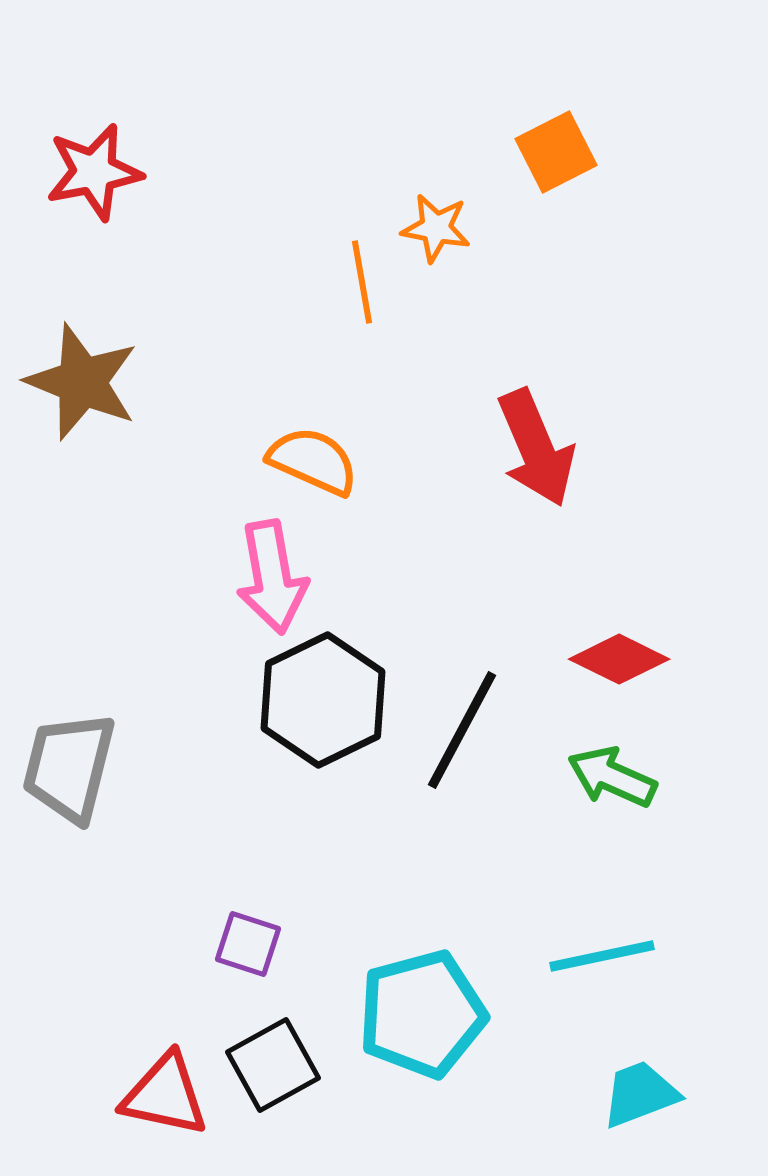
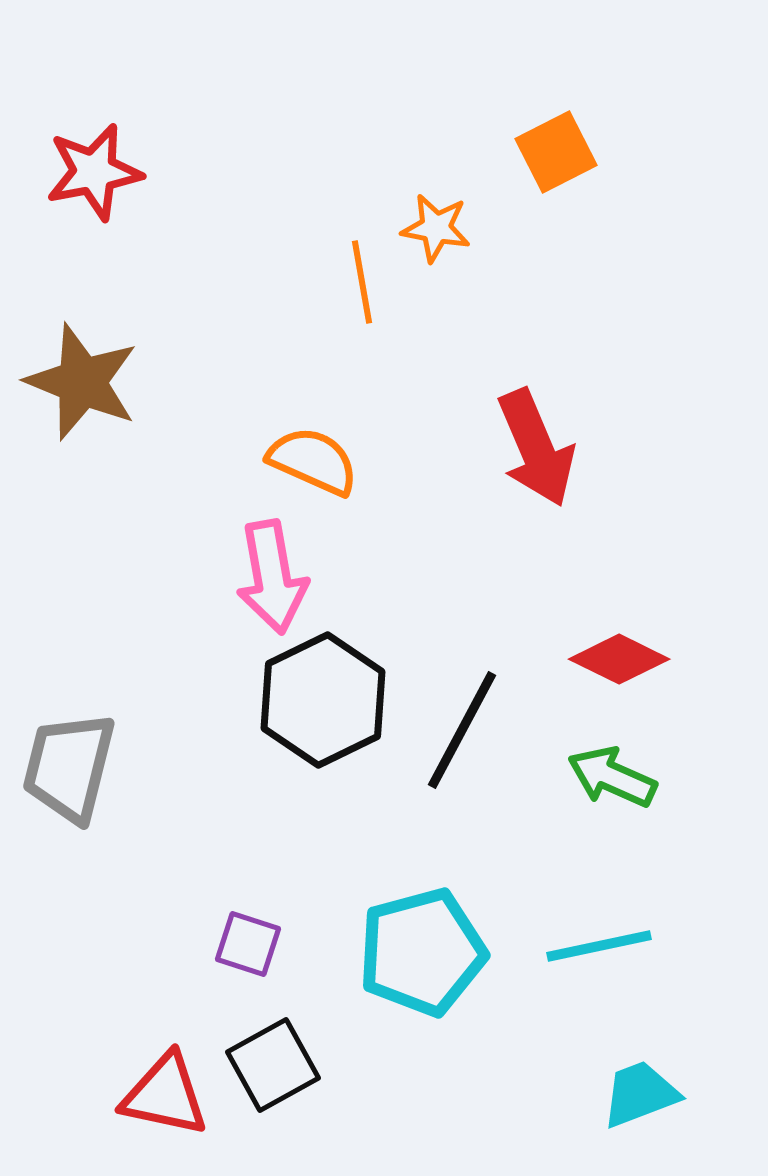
cyan line: moved 3 px left, 10 px up
cyan pentagon: moved 62 px up
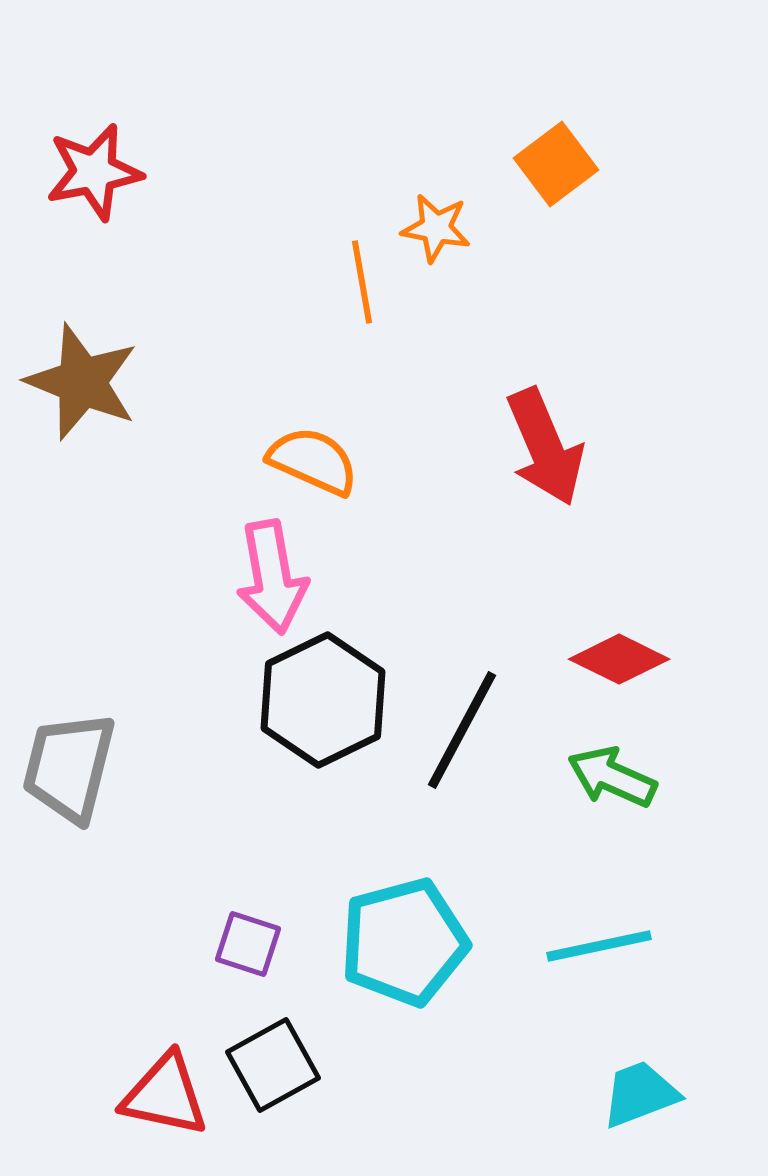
orange square: moved 12 px down; rotated 10 degrees counterclockwise
red arrow: moved 9 px right, 1 px up
cyan pentagon: moved 18 px left, 10 px up
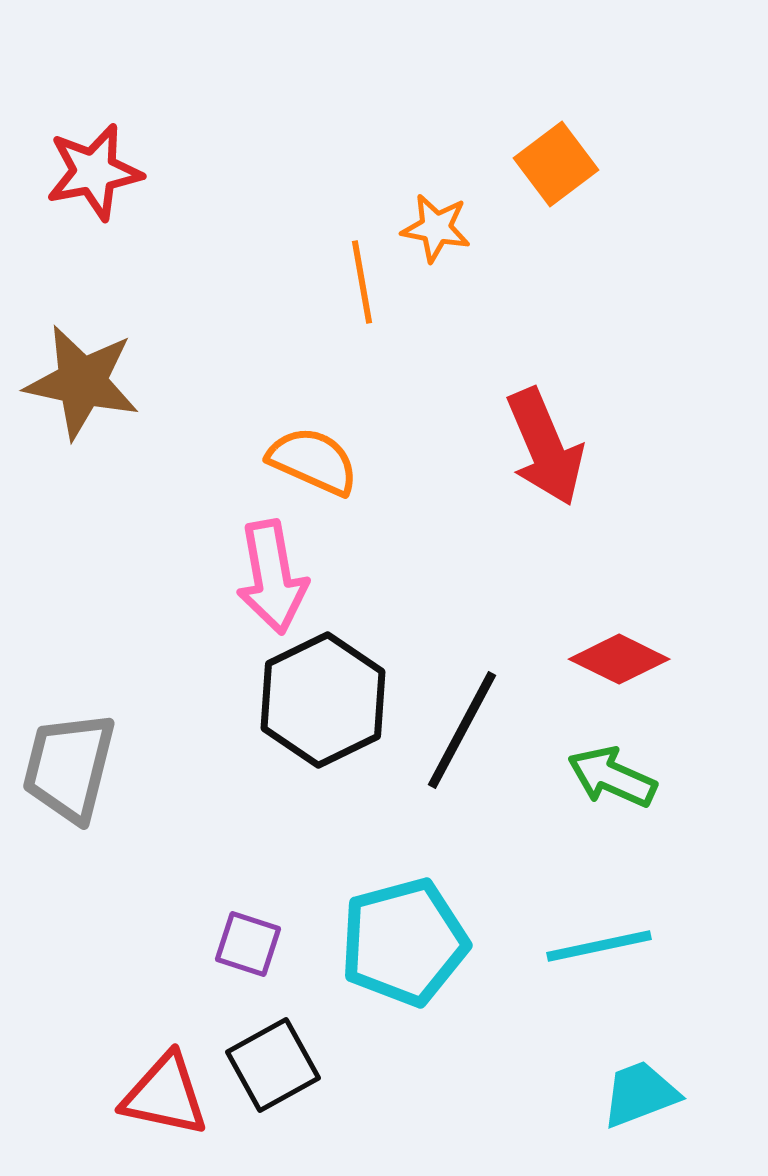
brown star: rotated 10 degrees counterclockwise
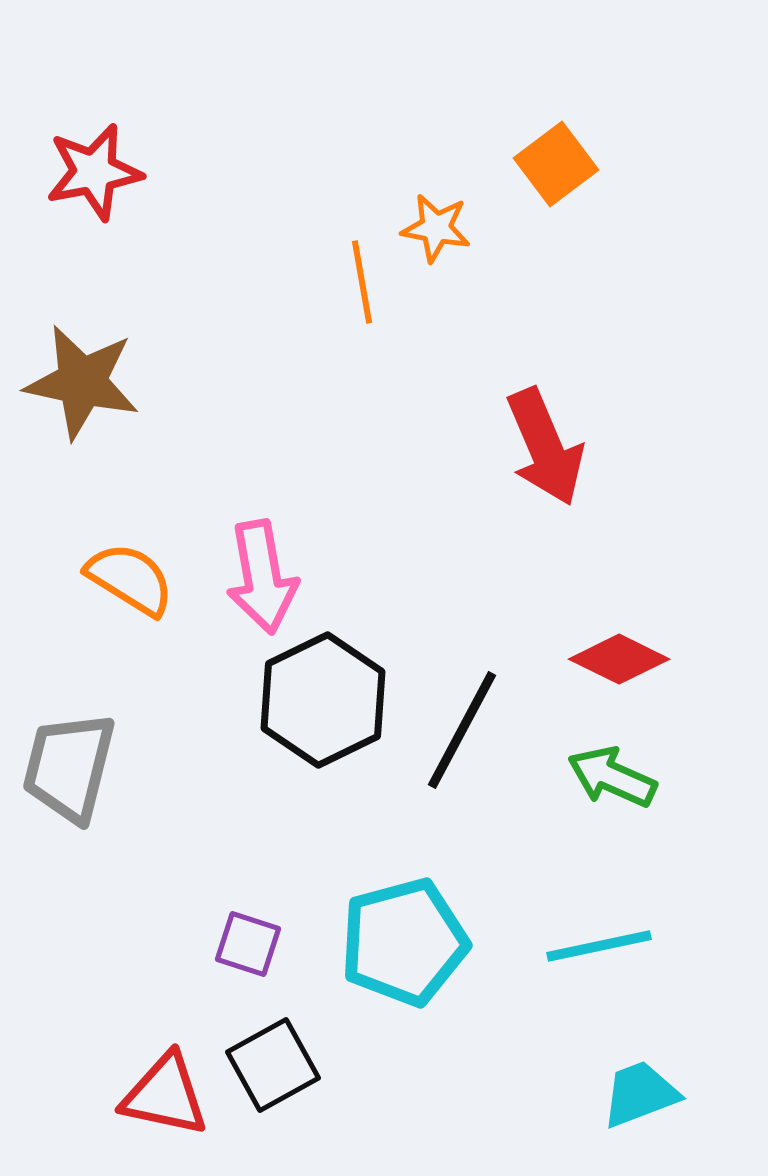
orange semicircle: moved 183 px left, 118 px down; rotated 8 degrees clockwise
pink arrow: moved 10 px left
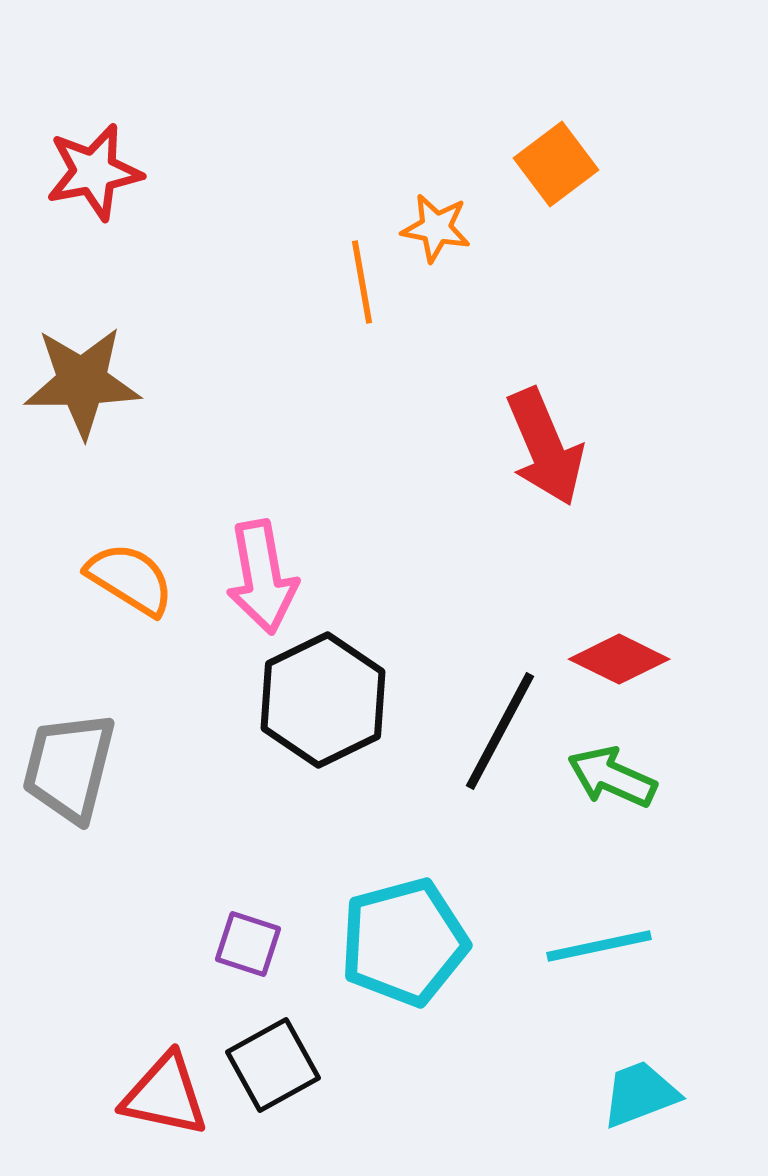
brown star: rotated 13 degrees counterclockwise
black line: moved 38 px right, 1 px down
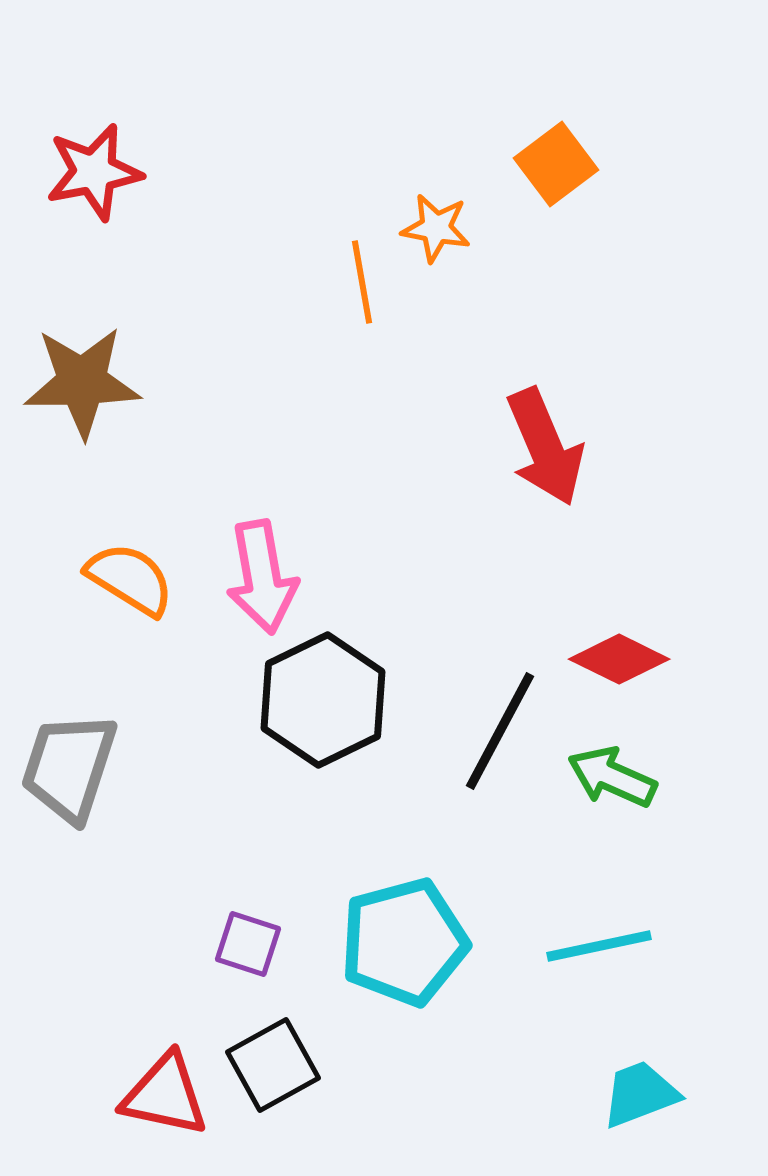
gray trapezoid: rotated 4 degrees clockwise
